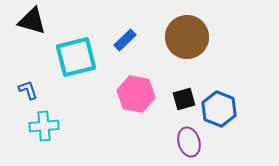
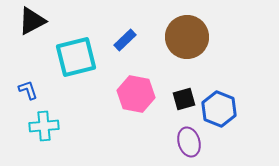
black triangle: rotated 44 degrees counterclockwise
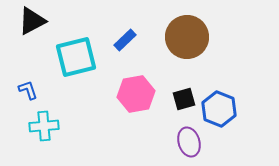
pink hexagon: rotated 21 degrees counterclockwise
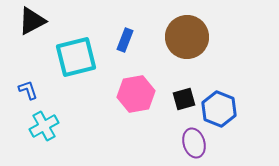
blue rectangle: rotated 25 degrees counterclockwise
cyan cross: rotated 24 degrees counterclockwise
purple ellipse: moved 5 px right, 1 px down
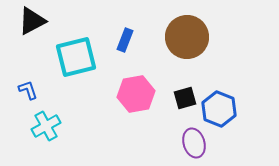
black square: moved 1 px right, 1 px up
cyan cross: moved 2 px right
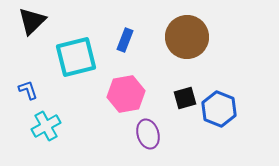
black triangle: rotated 16 degrees counterclockwise
pink hexagon: moved 10 px left
purple ellipse: moved 46 px left, 9 px up
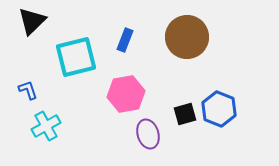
black square: moved 16 px down
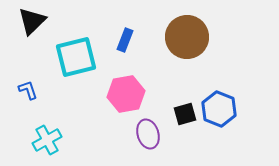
cyan cross: moved 1 px right, 14 px down
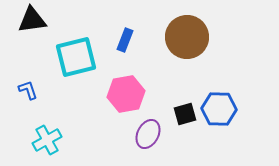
black triangle: moved 1 px up; rotated 36 degrees clockwise
blue hexagon: rotated 20 degrees counterclockwise
purple ellipse: rotated 44 degrees clockwise
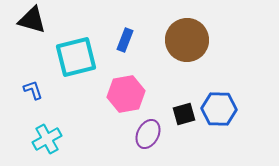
black triangle: rotated 24 degrees clockwise
brown circle: moved 3 px down
blue L-shape: moved 5 px right
black square: moved 1 px left
cyan cross: moved 1 px up
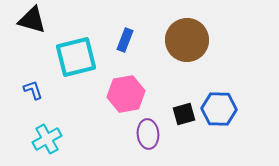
purple ellipse: rotated 32 degrees counterclockwise
